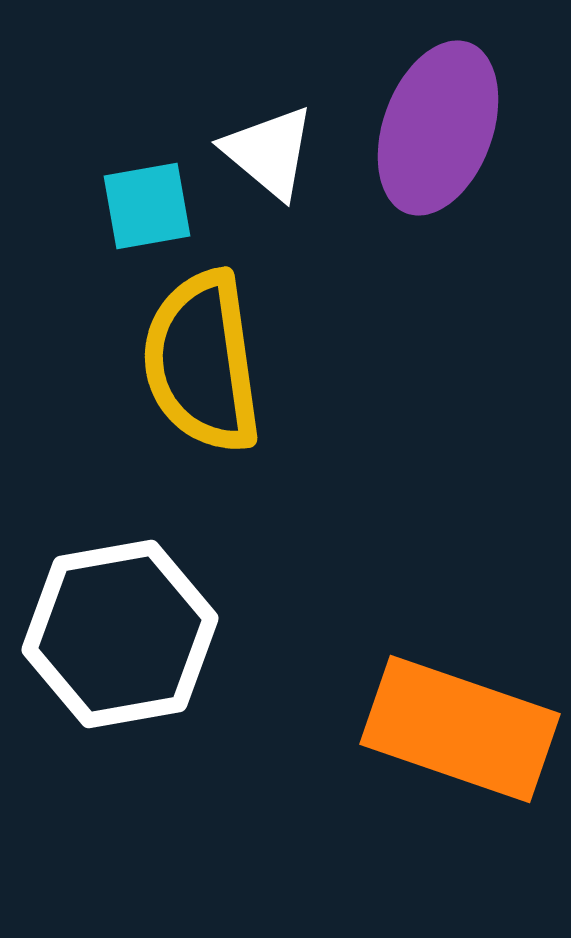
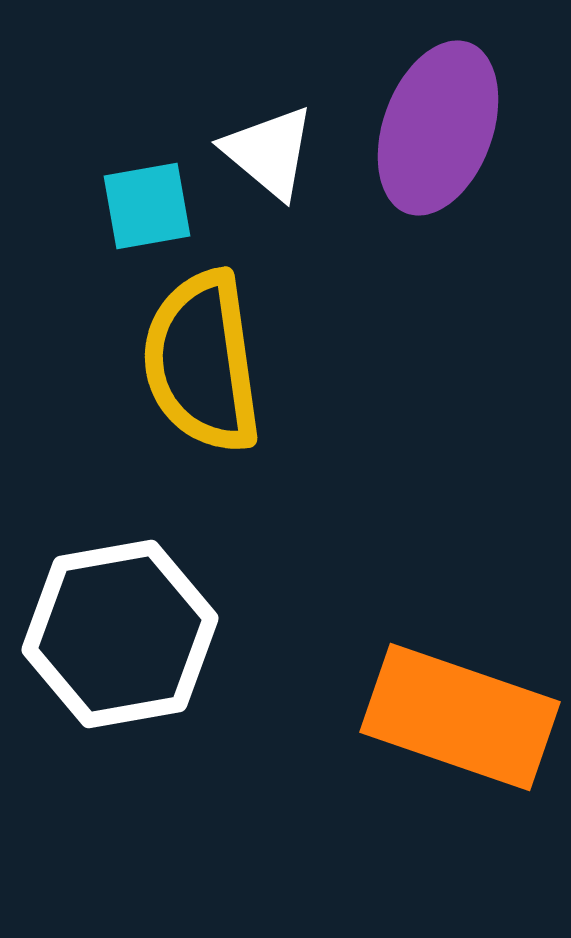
orange rectangle: moved 12 px up
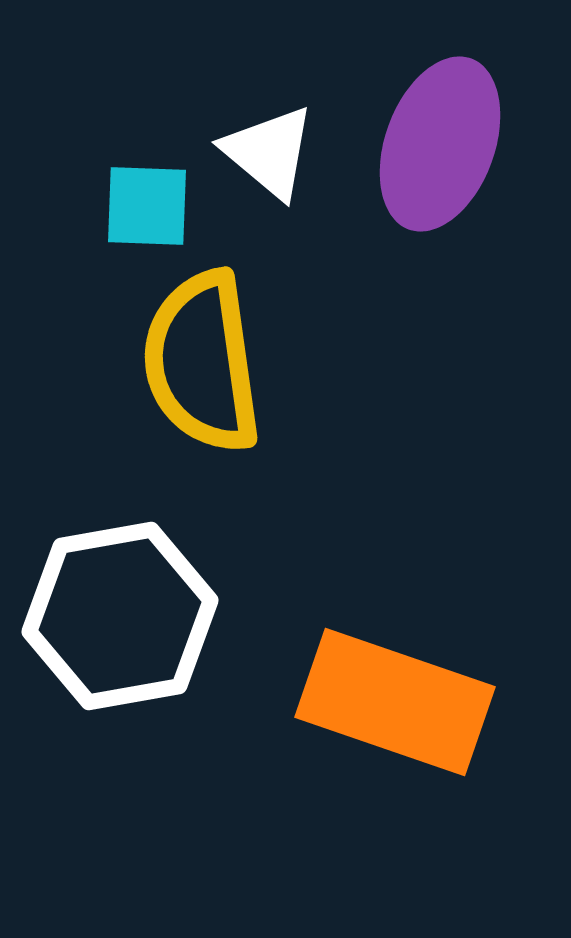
purple ellipse: moved 2 px right, 16 px down
cyan square: rotated 12 degrees clockwise
white hexagon: moved 18 px up
orange rectangle: moved 65 px left, 15 px up
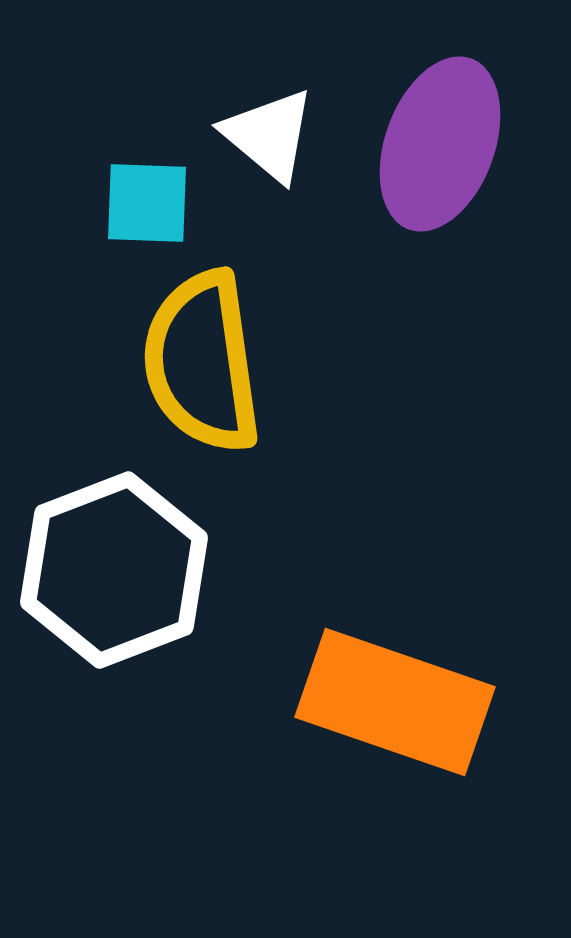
white triangle: moved 17 px up
cyan square: moved 3 px up
white hexagon: moved 6 px left, 46 px up; rotated 11 degrees counterclockwise
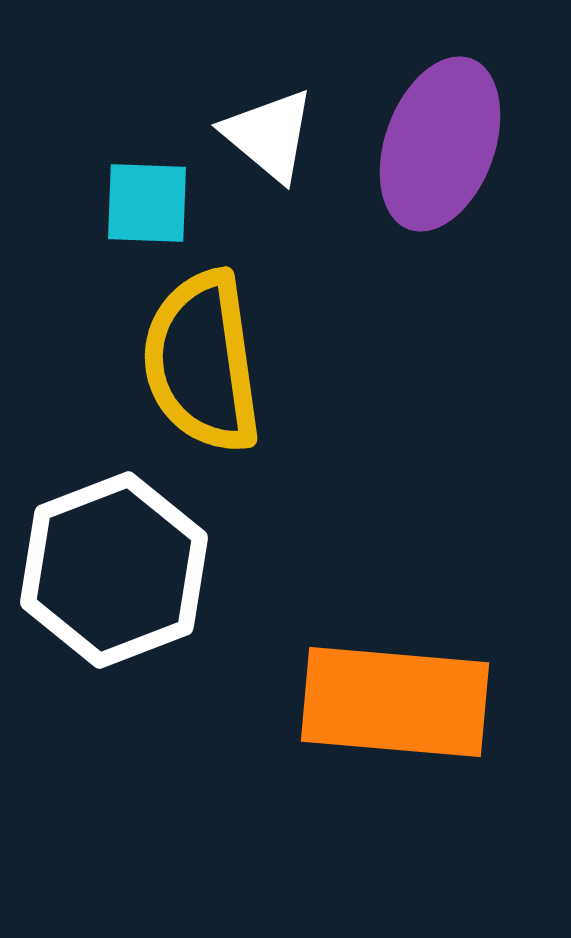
orange rectangle: rotated 14 degrees counterclockwise
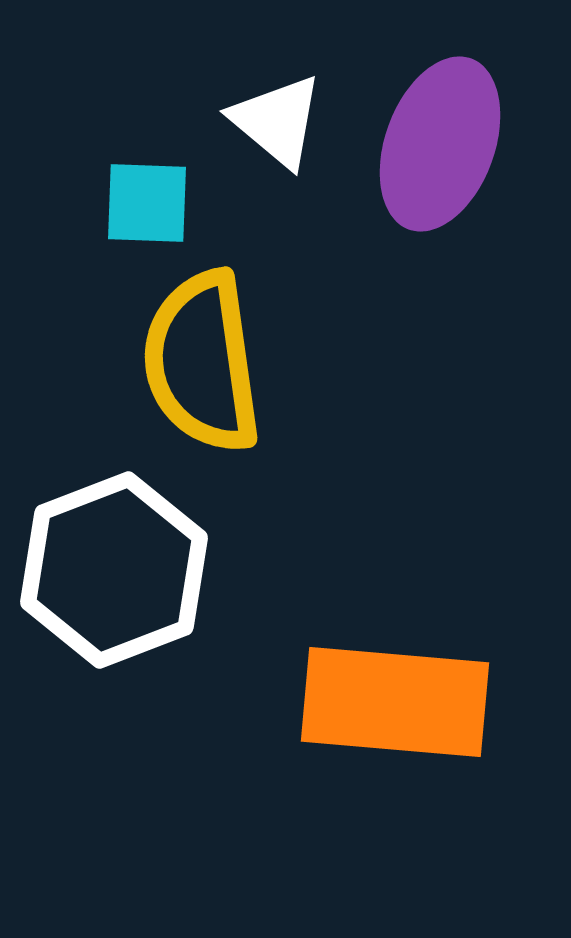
white triangle: moved 8 px right, 14 px up
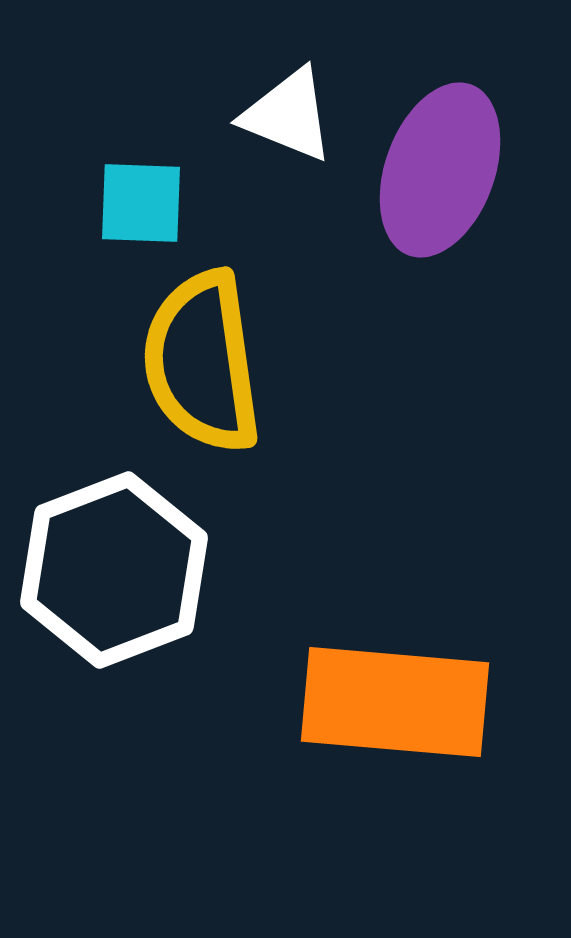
white triangle: moved 11 px right, 6 px up; rotated 18 degrees counterclockwise
purple ellipse: moved 26 px down
cyan square: moved 6 px left
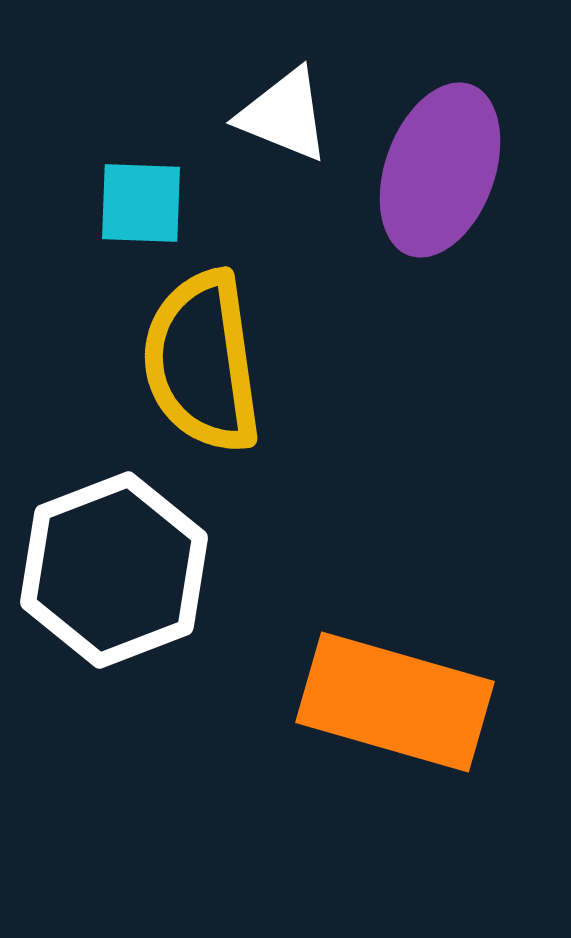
white triangle: moved 4 px left
orange rectangle: rotated 11 degrees clockwise
